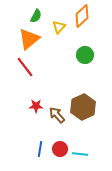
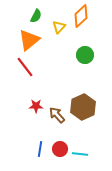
orange diamond: moved 1 px left
orange triangle: moved 1 px down
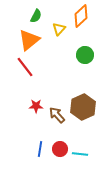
yellow triangle: moved 2 px down
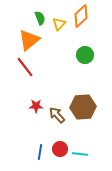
green semicircle: moved 4 px right, 2 px down; rotated 48 degrees counterclockwise
yellow triangle: moved 5 px up
brown hexagon: rotated 20 degrees clockwise
blue line: moved 3 px down
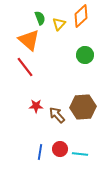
orange triangle: rotated 40 degrees counterclockwise
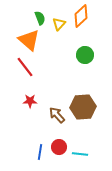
red star: moved 6 px left, 5 px up
red circle: moved 1 px left, 2 px up
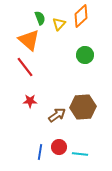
brown arrow: rotated 96 degrees clockwise
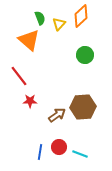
red line: moved 6 px left, 9 px down
cyan line: rotated 14 degrees clockwise
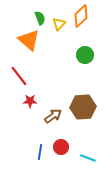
brown arrow: moved 4 px left, 1 px down
red circle: moved 2 px right
cyan line: moved 8 px right, 4 px down
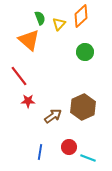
green circle: moved 3 px up
red star: moved 2 px left
brown hexagon: rotated 20 degrees counterclockwise
red circle: moved 8 px right
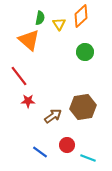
green semicircle: rotated 32 degrees clockwise
yellow triangle: rotated 16 degrees counterclockwise
brown hexagon: rotated 15 degrees clockwise
red circle: moved 2 px left, 2 px up
blue line: rotated 63 degrees counterclockwise
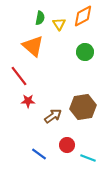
orange diamond: moved 2 px right; rotated 15 degrees clockwise
orange triangle: moved 4 px right, 6 px down
blue line: moved 1 px left, 2 px down
